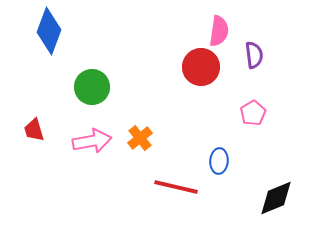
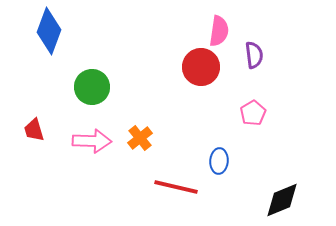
pink arrow: rotated 12 degrees clockwise
black diamond: moved 6 px right, 2 px down
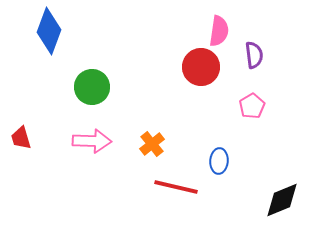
pink pentagon: moved 1 px left, 7 px up
red trapezoid: moved 13 px left, 8 px down
orange cross: moved 12 px right, 6 px down
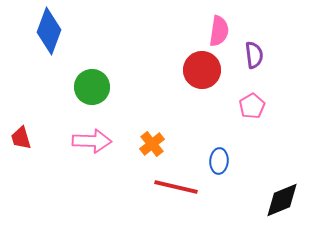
red circle: moved 1 px right, 3 px down
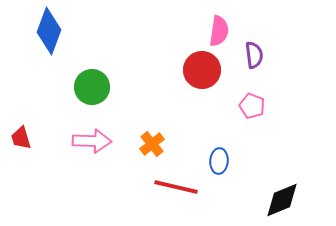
pink pentagon: rotated 20 degrees counterclockwise
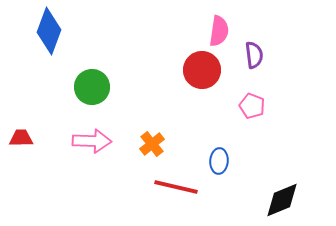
red trapezoid: rotated 105 degrees clockwise
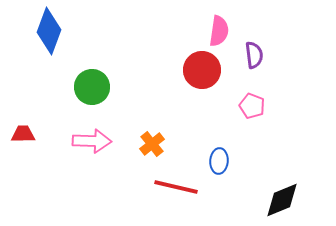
red trapezoid: moved 2 px right, 4 px up
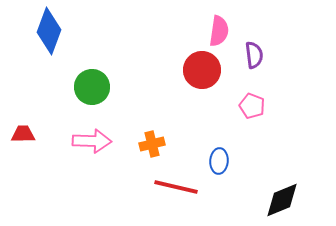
orange cross: rotated 25 degrees clockwise
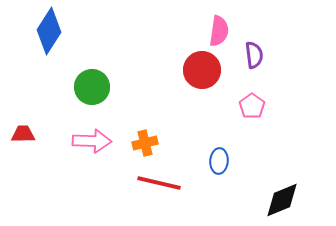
blue diamond: rotated 12 degrees clockwise
pink pentagon: rotated 15 degrees clockwise
orange cross: moved 7 px left, 1 px up
red line: moved 17 px left, 4 px up
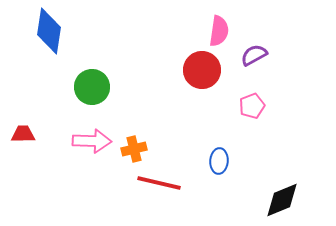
blue diamond: rotated 24 degrees counterclockwise
purple semicircle: rotated 112 degrees counterclockwise
pink pentagon: rotated 15 degrees clockwise
orange cross: moved 11 px left, 6 px down
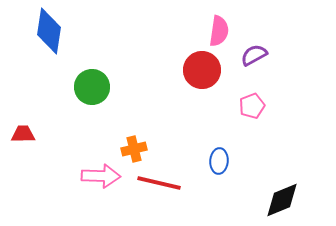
pink arrow: moved 9 px right, 35 px down
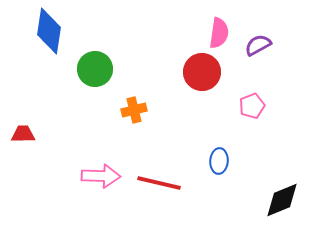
pink semicircle: moved 2 px down
purple semicircle: moved 4 px right, 10 px up
red circle: moved 2 px down
green circle: moved 3 px right, 18 px up
orange cross: moved 39 px up
